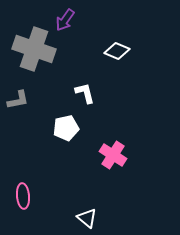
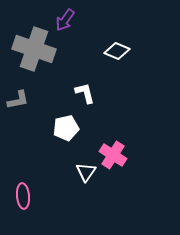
white triangle: moved 1 px left, 46 px up; rotated 25 degrees clockwise
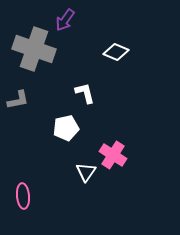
white diamond: moved 1 px left, 1 px down
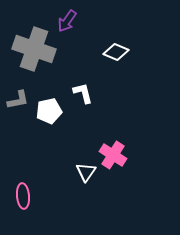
purple arrow: moved 2 px right, 1 px down
white L-shape: moved 2 px left
white pentagon: moved 17 px left, 17 px up
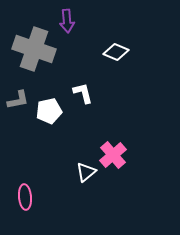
purple arrow: rotated 40 degrees counterclockwise
pink cross: rotated 16 degrees clockwise
white triangle: rotated 15 degrees clockwise
pink ellipse: moved 2 px right, 1 px down
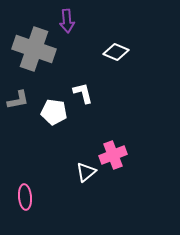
white pentagon: moved 5 px right, 1 px down; rotated 20 degrees clockwise
pink cross: rotated 20 degrees clockwise
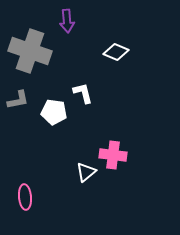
gray cross: moved 4 px left, 2 px down
pink cross: rotated 28 degrees clockwise
